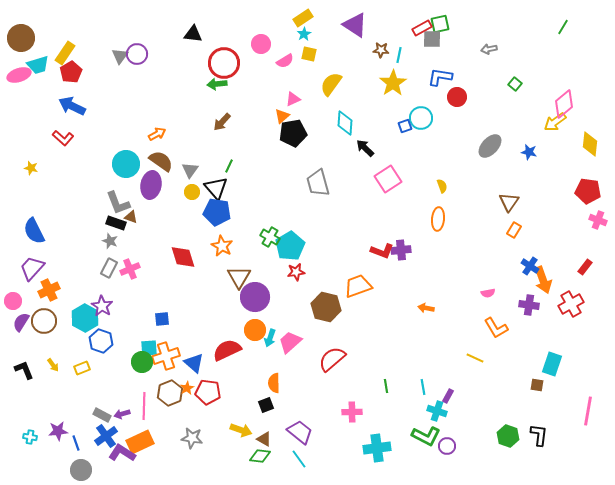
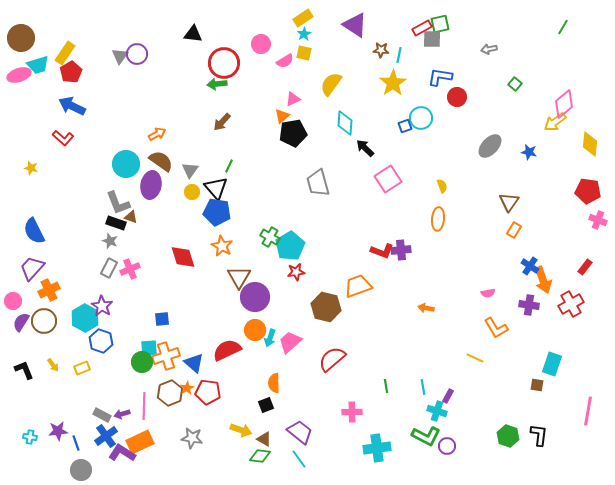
yellow square at (309, 54): moved 5 px left, 1 px up
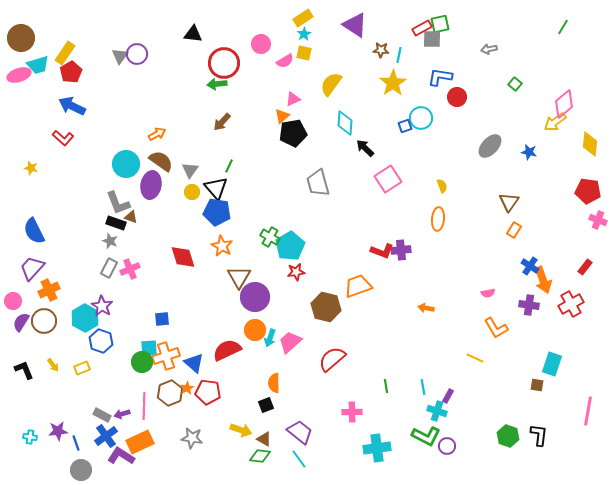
purple L-shape at (122, 453): moved 1 px left, 3 px down
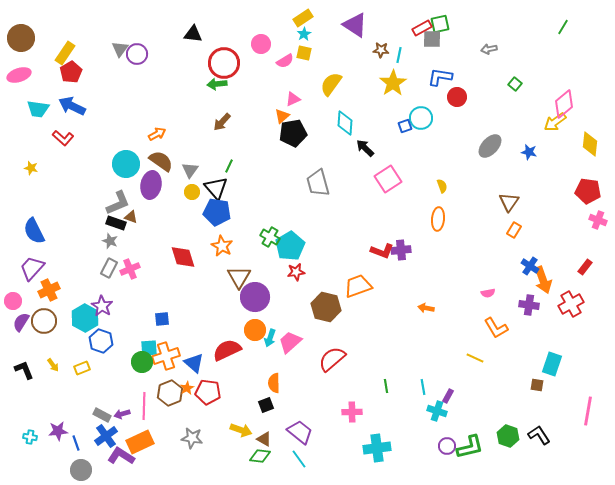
gray triangle at (120, 56): moved 7 px up
cyan trapezoid at (38, 65): moved 44 px down; rotated 25 degrees clockwise
gray L-shape at (118, 203): rotated 92 degrees counterclockwise
black L-shape at (539, 435): rotated 40 degrees counterclockwise
green L-shape at (426, 436): moved 44 px right, 11 px down; rotated 40 degrees counterclockwise
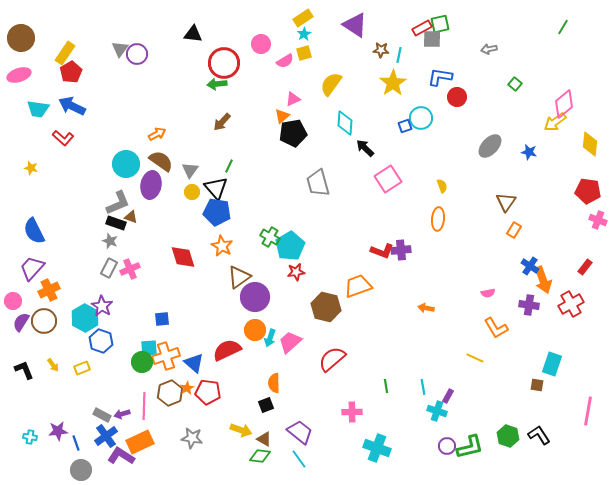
yellow square at (304, 53): rotated 28 degrees counterclockwise
brown triangle at (509, 202): moved 3 px left
brown triangle at (239, 277): rotated 25 degrees clockwise
cyan cross at (377, 448): rotated 28 degrees clockwise
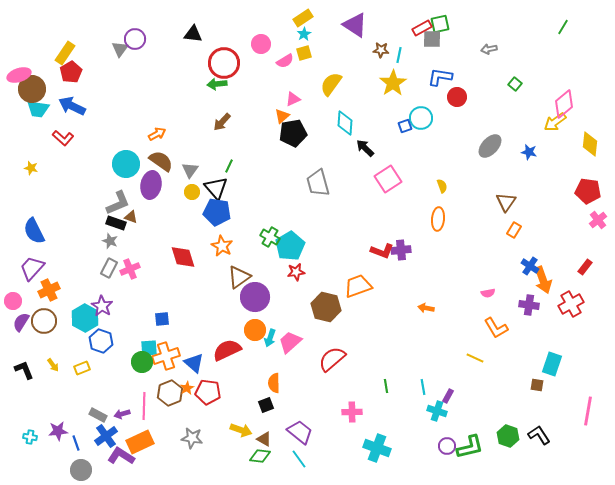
brown circle at (21, 38): moved 11 px right, 51 px down
purple circle at (137, 54): moved 2 px left, 15 px up
pink cross at (598, 220): rotated 30 degrees clockwise
gray rectangle at (102, 415): moved 4 px left
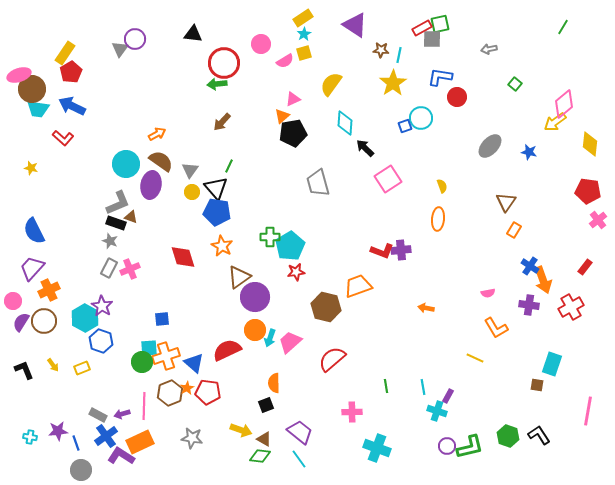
green cross at (270, 237): rotated 30 degrees counterclockwise
red cross at (571, 304): moved 3 px down
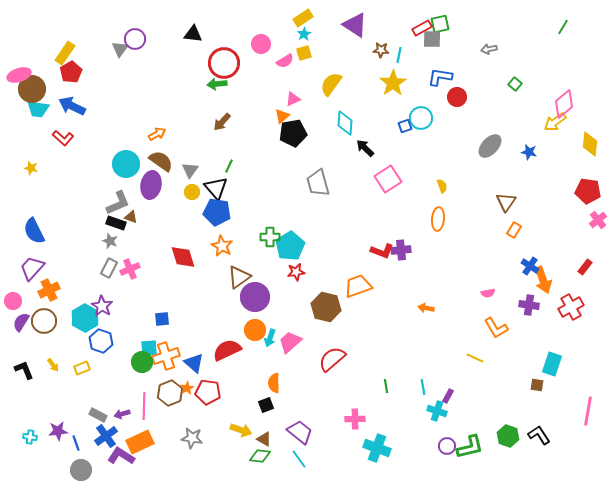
pink cross at (352, 412): moved 3 px right, 7 px down
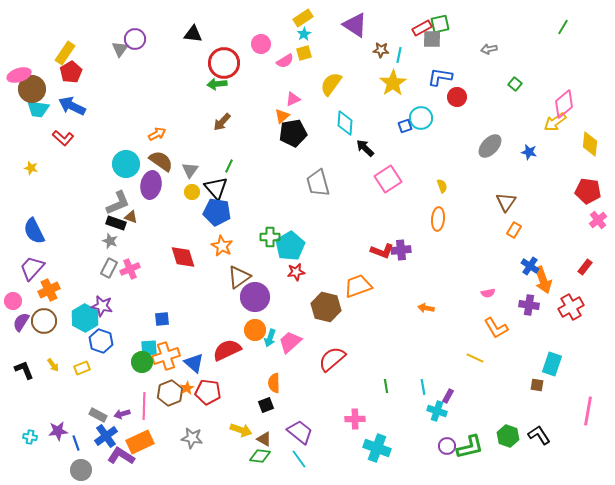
purple star at (102, 306): rotated 20 degrees counterclockwise
